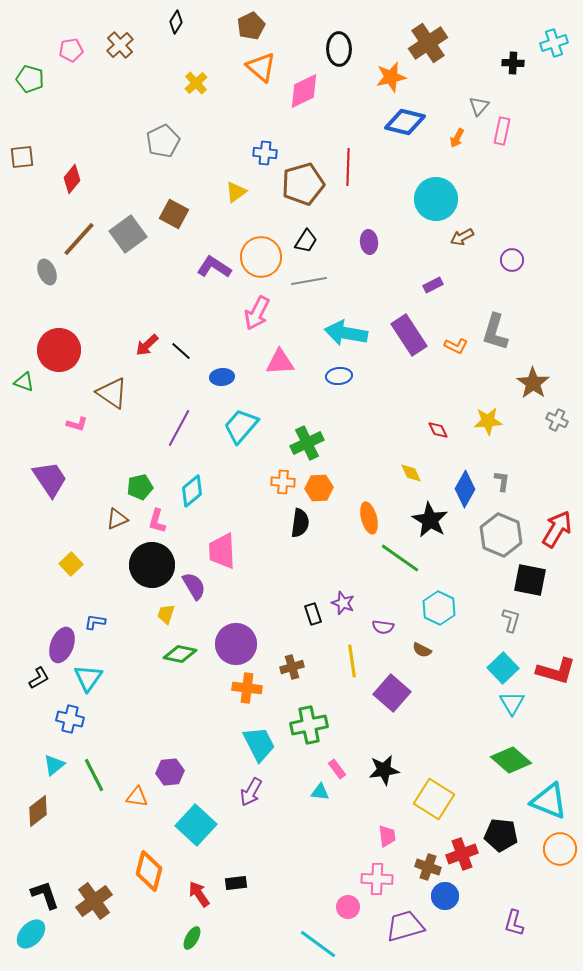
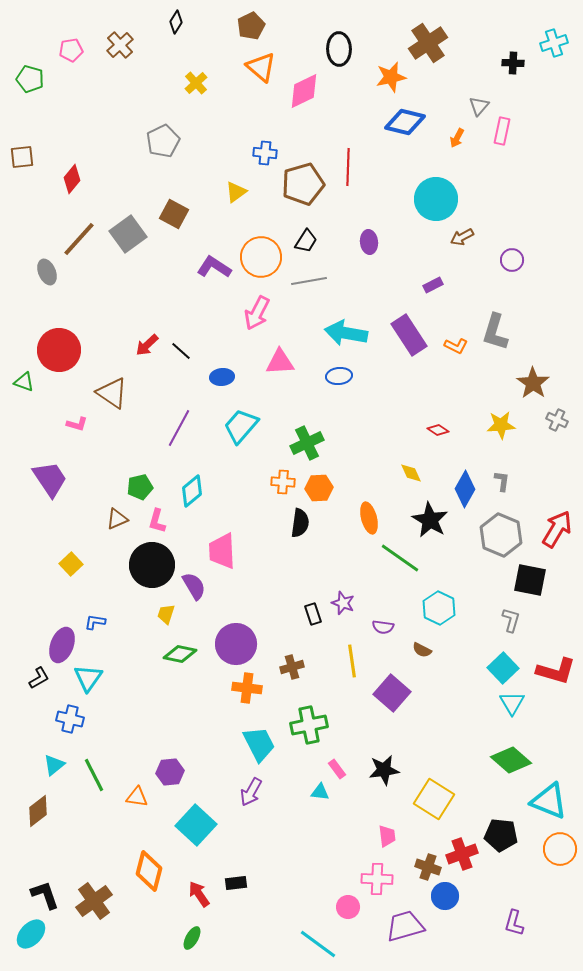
yellow star at (488, 421): moved 13 px right, 4 px down
red diamond at (438, 430): rotated 30 degrees counterclockwise
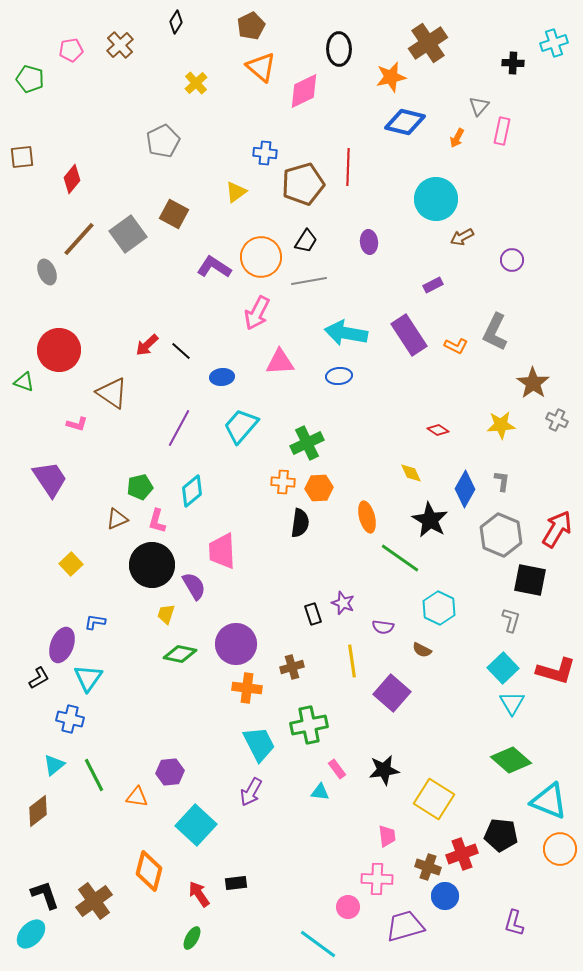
gray L-shape at (495, 332): rotated 9 degrees clockwise
orange ellipse at (369, 518): moved 2 px left, 1 px up
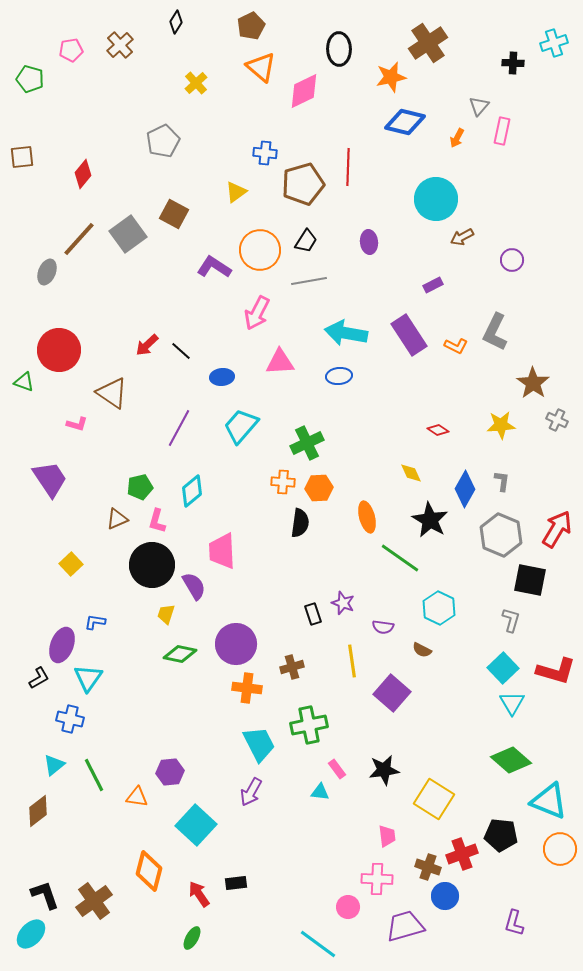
red diamond at (72, 179): moved 11 px right, 5 px up
orange circle at (261, 257): moved 1 px left, 7 px up
gray ellipse at (47, 272): rotated 45 degrees clockwise
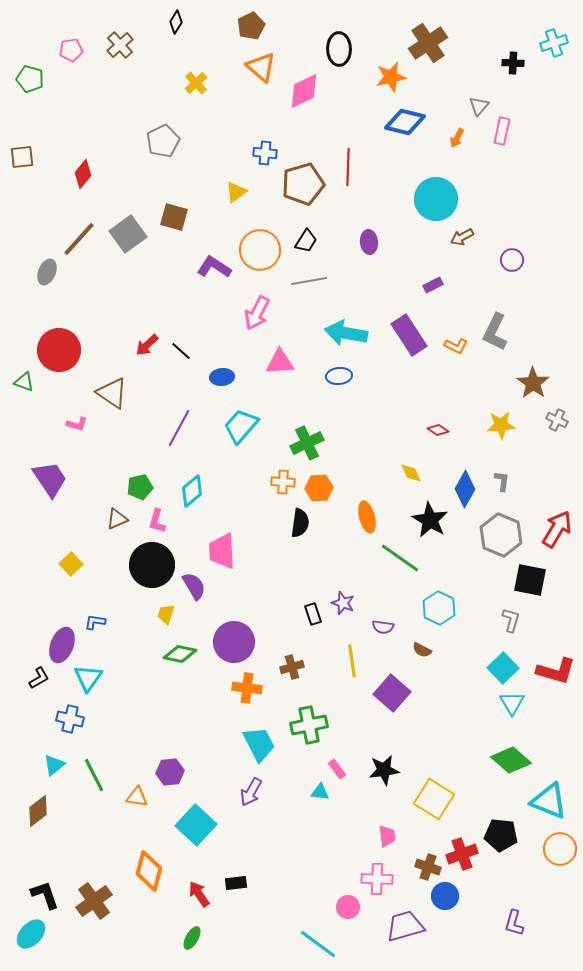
brown square at (174, 214): moved 3 px down; rotated 12 degrees counterclockwise
purple circle at (236, 644): moved 2 px left, 2 px up
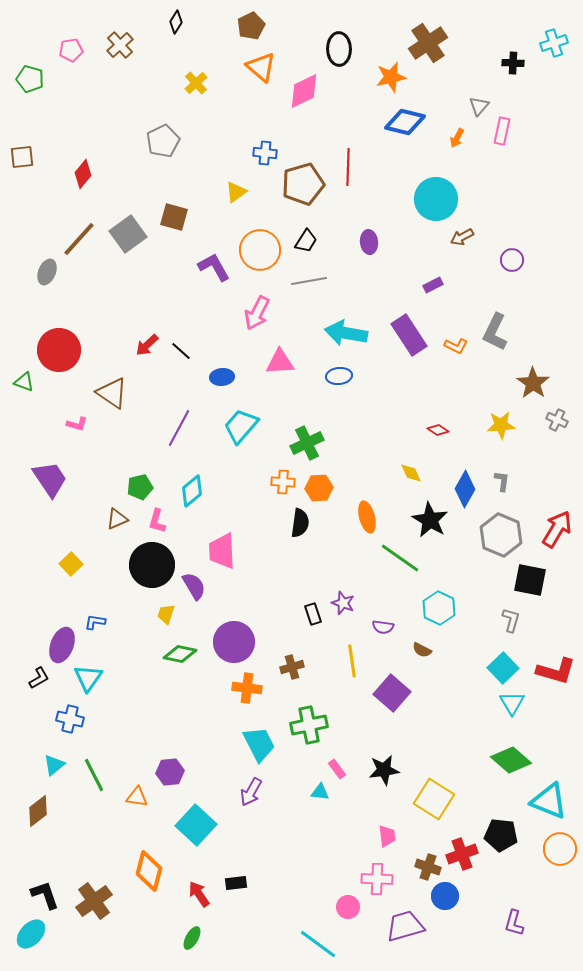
purple L-shape at (214, 267): rotated 28 degrees clockwise
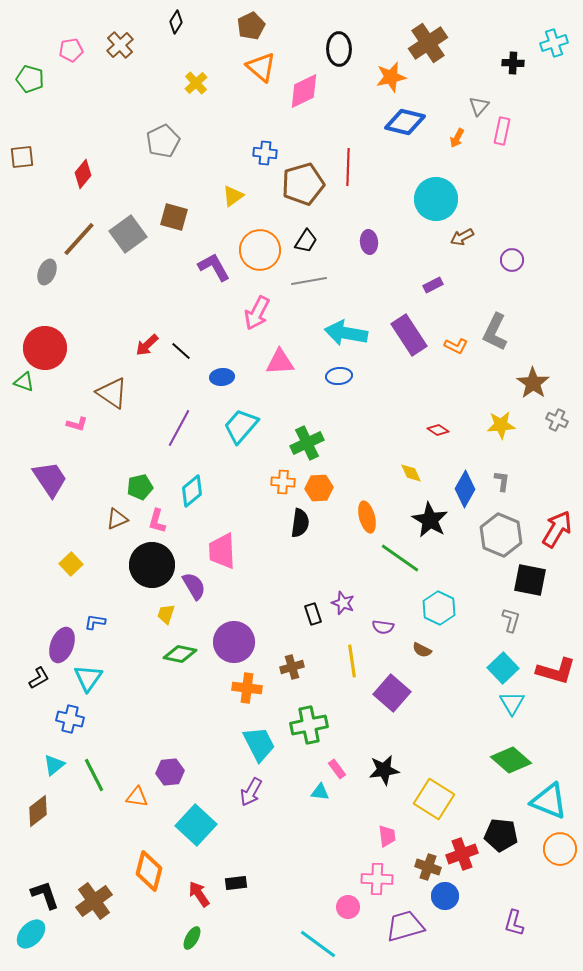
yellow triangle at (236, 192): moved 3 px left, 4 px down
red circle at (59, 350): moved 14 px left, 2 px up
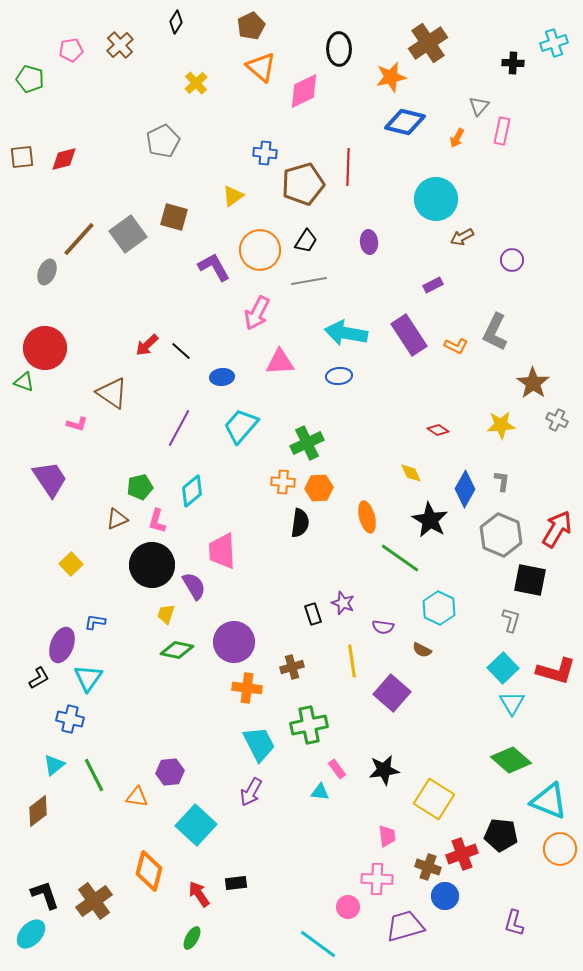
red diamond at (83, 174): moved 19 px left, 15 px up; rotated 36 degrees clockwise
green diamond at (180, 654): moved 3 px left, 4 px up
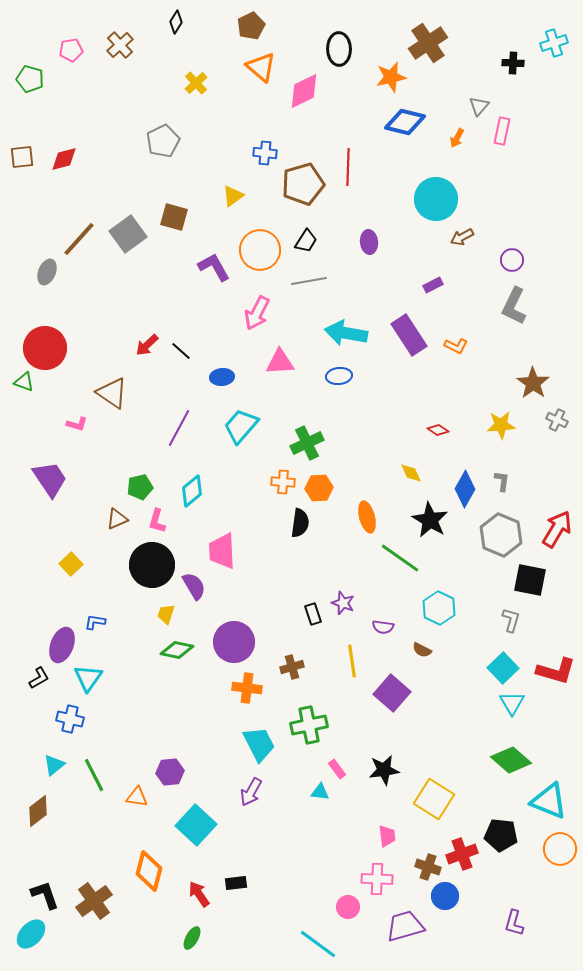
gray L-shape at (495, 332): moved 19 px right, 26 px up
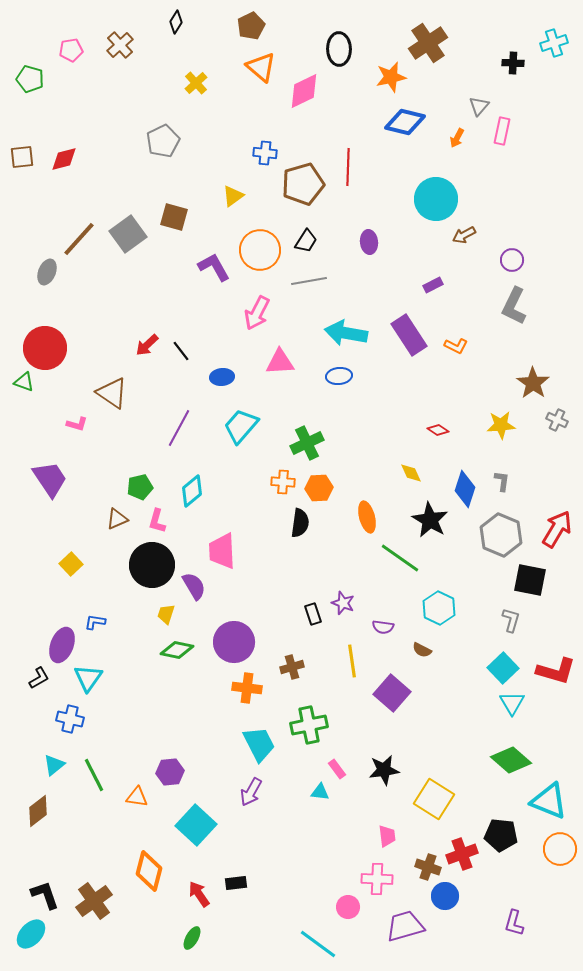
brown arrow at (462, 237): moved 2 px right, 2 px up
black line at (181, 351): rotated 10 degrees clockwise
blue diamond at (465, 489): rotated 12 degrees counterclockwise
